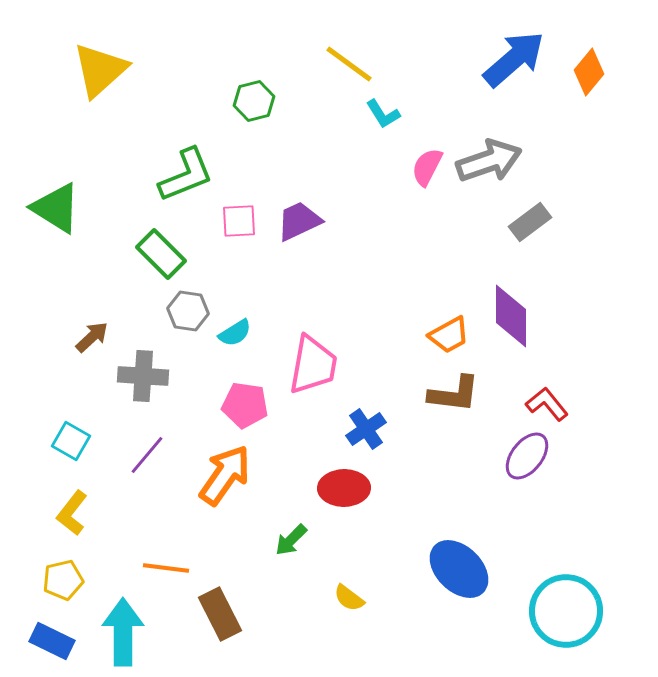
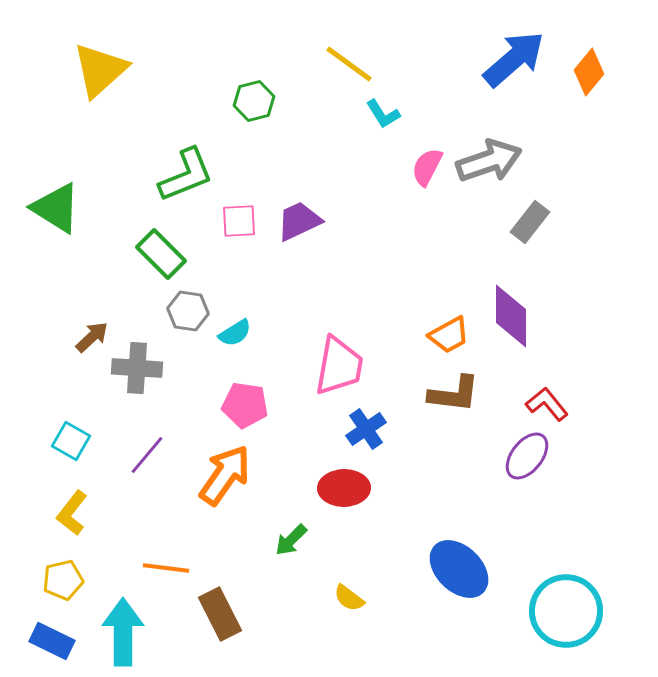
gray rectangle: rotated 15 degrees counterclockwise
pink trapezoid: moved 26 px right, 1 px down
gray cross: moved 6 px left, 8 px up
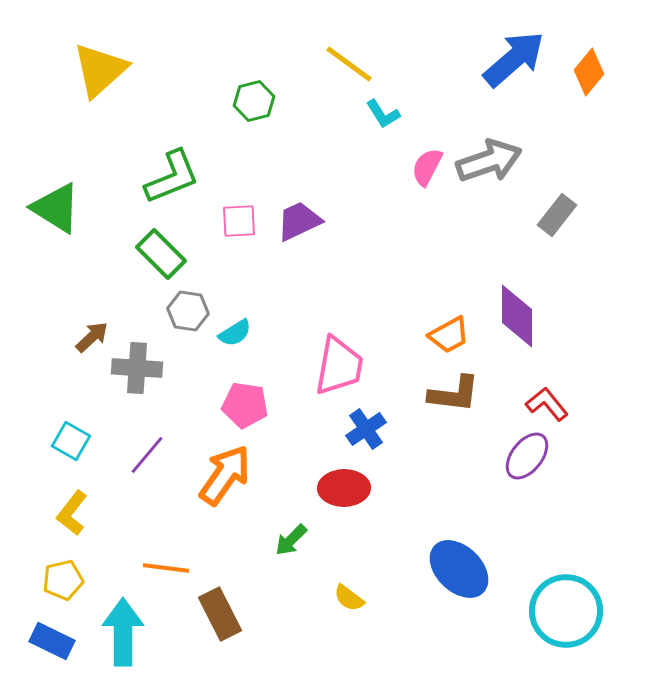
green L-shape: moved 14 px left, 2 px down
gray rectangle: moved 27 px right, 7 px up
purple diamond: moved 6 px right
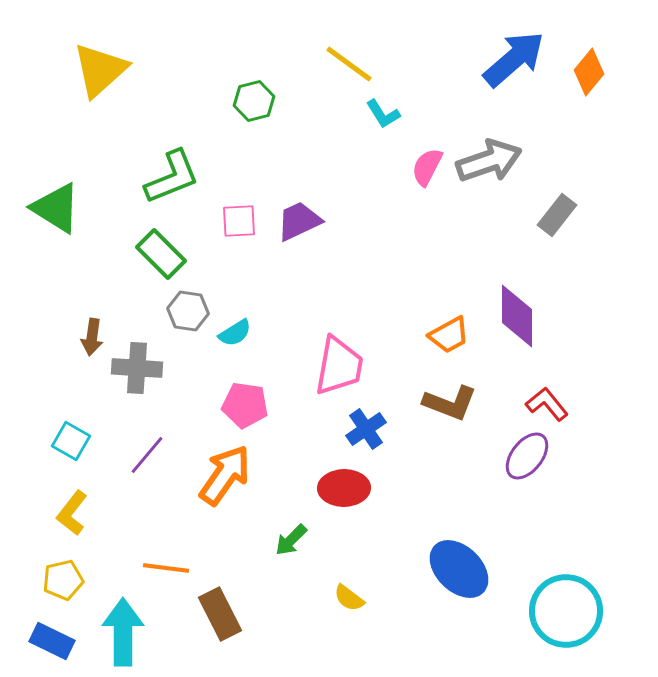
brown arrow: rotated 141 degrees clockwise
brown L-shape: moved 4 px left, 9 px down; rotated 14 degrees clockwise
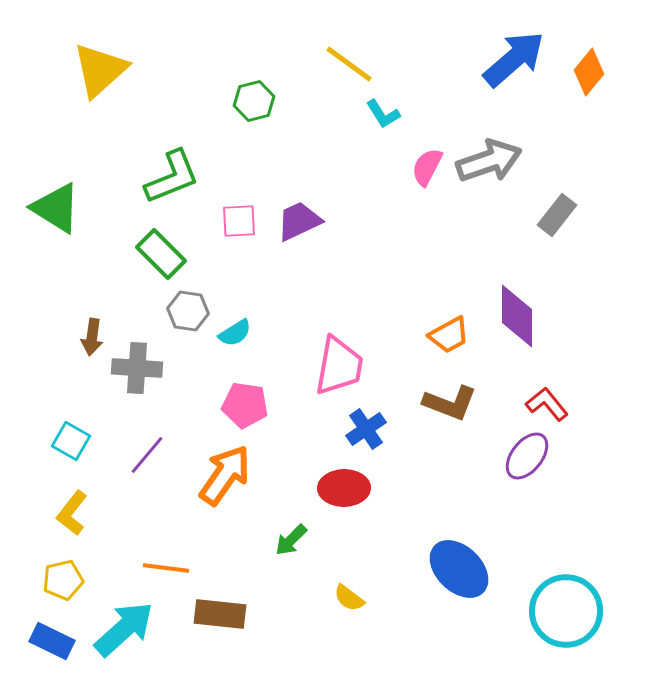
brown rectangle: rotated 57 degrees counterclockwise
cyan arrow: moved 1 px right, 3 px up; rotated 48 degrees clockwise
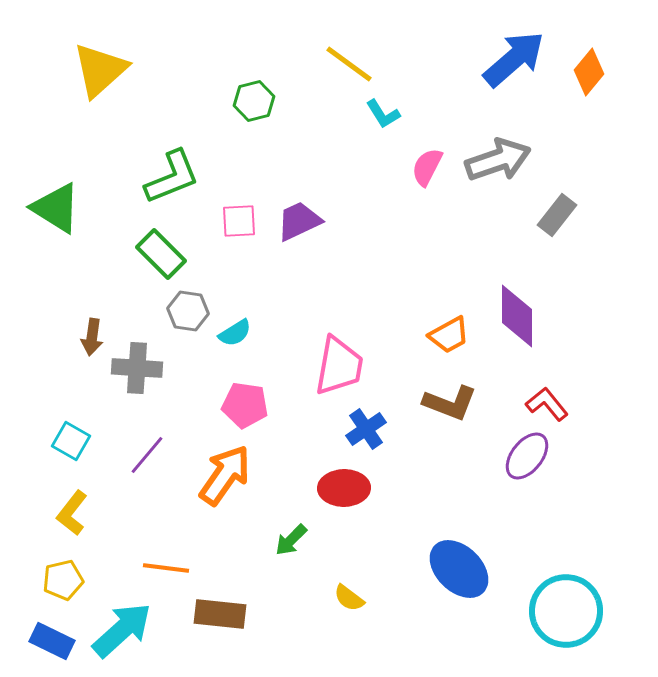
gray arrow: moved 9 px right, 1 px up
cyan arrow: moved 2 px left, 1 px down
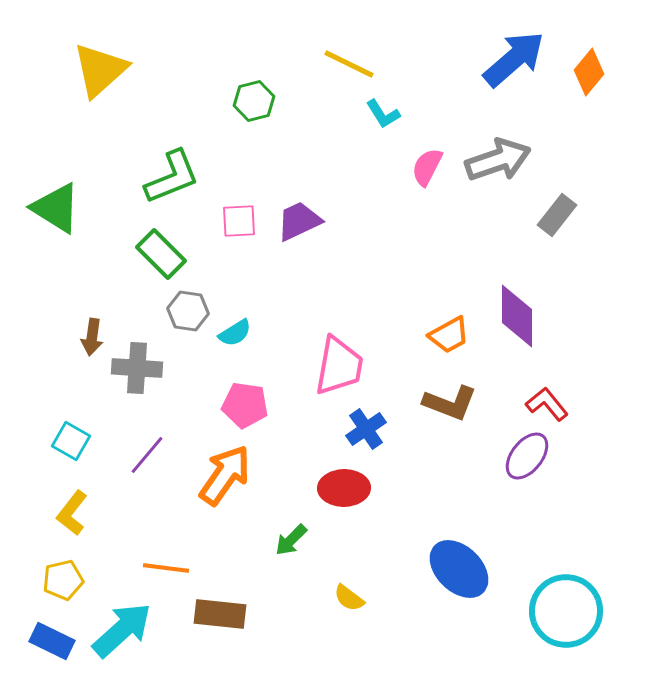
yellow line: rotated 10 degrees counterclockwise
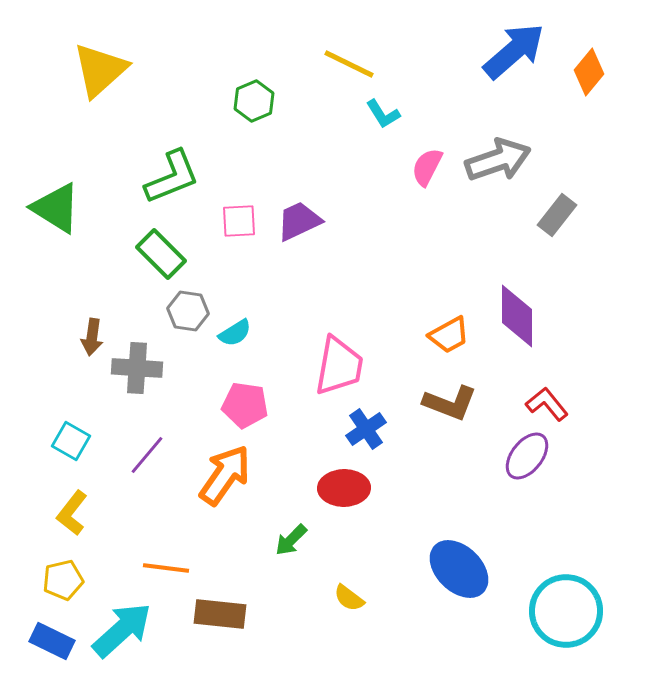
blue arrow: moved 8 px up
green hexagon: rotated 9 degrees counterclockwise
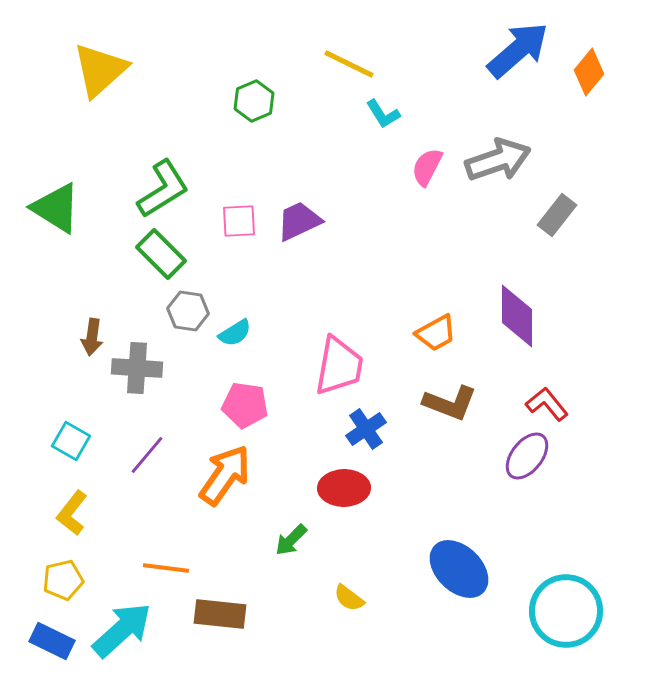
blue arrow: moved 4 px right, 1 px up
green L-shape: moved 9 px left, 12 px down; rotated 10 degrees counterclockwise
orange trapezoid: moved 13 px left, 2 px up
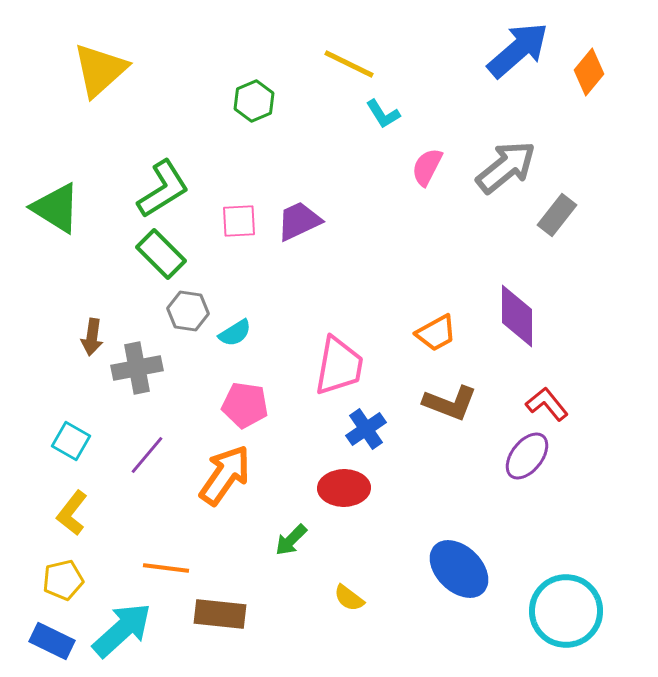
gray arrow: moved 8 px right, 7 px down; rotated 20 degrees counterclockwise
gray cross: rotated 15 degrees counterclockwise
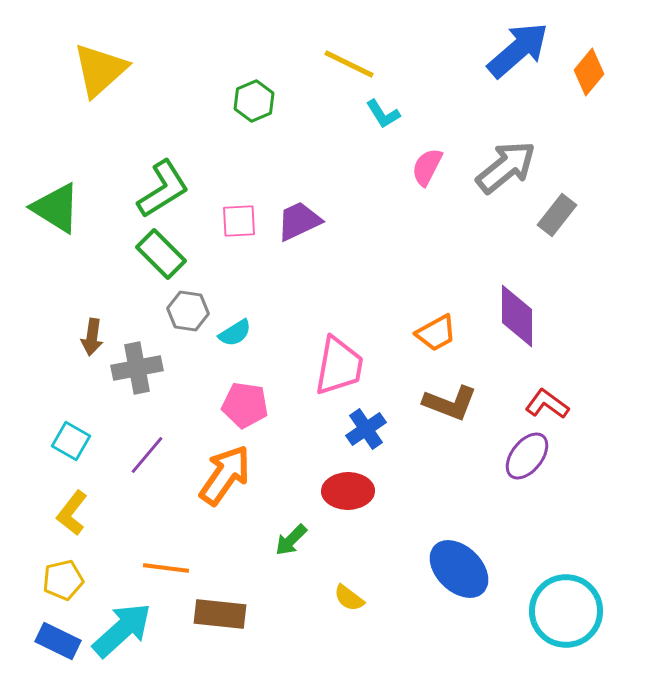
red L-shape: rotated 15 degrees counterclockwise
red ellipse: moved 4 px right, 3 px down
blue rectangle: moved 6 px right
